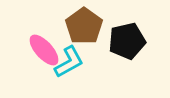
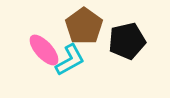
cyan L-shape: moved 1 px right, 2 px up
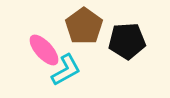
black pentagon: rotated 9 degrees clockwise
cyan L-shape: moved 4 px left, 10 px down
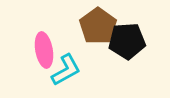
brown pentagon: moved 14 px right
pink ellipse: rotated 32 degrees clockwise
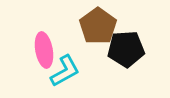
black pentagon: moved 1 px left, 8 px down
cyan L-shape: moved 1 px left, 1 px down
